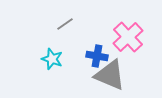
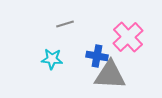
gray line: rotated 18 degrees clockwise
cyan star: rotated 15 degrees counterclockwise
gray triangle: rotated 20 degrees counterclockwise
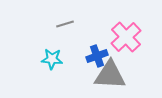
pink cross: moved 2 px left
blue cross: rotated 30 degrees counterclockwise
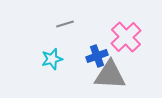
cyan star: rotated 20 degrees counterclockwise
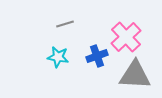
cyan star: moved 6 px right, 2 px up; rotated 25 degrees clockwise
gray triangle: moved 25 px right
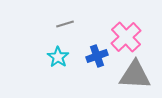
cyan star: rotated 25 degrees clockwise
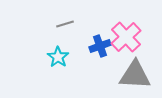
blue cross: moved 3 px right, 10 px up
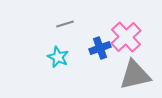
blue cross: moved 2 px down
cyan star: rotated 10 degrees counterclockwise
gray triangle: rotated 16 degrees counterclockwise
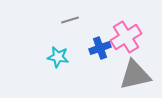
gray line: moved 5 px right, 4 px up
pink cross: rotated 12 degrees clockwise
cyan star: rotated 15 degrees counterclockwise
